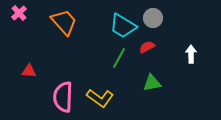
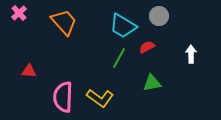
gray circle: moved 6 px right, 2 px up
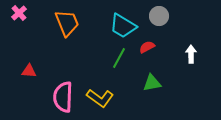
orange trapezoid: moved 3 px right, 1 px down; rotated 20 degrees clockwise
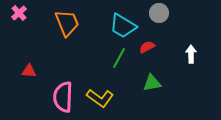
gray circle: moved 3 px up
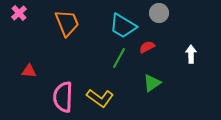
green triangle: rotated 24 degrees counterclockwise
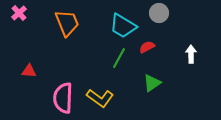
pink semicircle: moved 1 px down
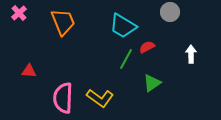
gray circle: moved 11 px right, 1 px up
orange trapezoid: moved 4 px left, 1 px up
green line: moved 7 px right, 1 px down
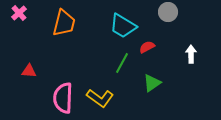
gray circle: moved 2 px left
orange trapezoid: moved 1 px right, 1 px down; rotated 36 degrees clockwise
green line: moved 4 px left, 4 px down
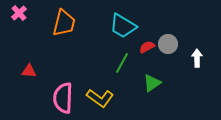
gray circle: moved 32 px down
white arrow: moved 6 px right, 4 px down
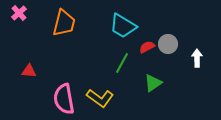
green triangle: moved 1 px right
pink semicircle: moved 1 px right, 1 px down; rotated 12 degrees counterclockwise
